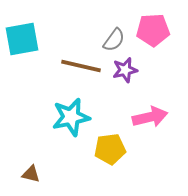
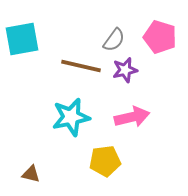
pink pentagon: moved 7 px right, 7 px down; rotated 20 degrees clockwise
pink arrow: moved 18 px left
yellow pentagon: moved 5 px left, 12 px down
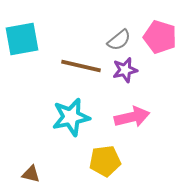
gray semicircle: moved 5 px right; rotated 15 degrees clockwise
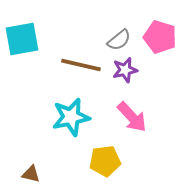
brown line: moved 1 px up
pink arrow: rotated 60 degrees clockwise
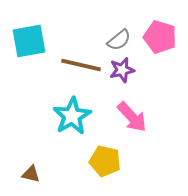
cyan square: moved 7 px right, 2 px down
purple star: moved 3 px left
cyan star: moved 1 px right, 1 px up; rotated 18 degrees counterclockwise
yellow pentagon: rotated 20 degrees clockwise
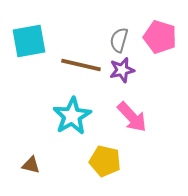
gray semicircle: rotated 145 degrees clockwise
brown triangle: moved 9 px up
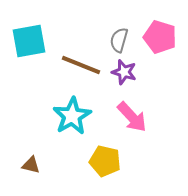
brown line: rotated 9 degrees clockwise
purple star: moved 2 px right, 2 px down; rotated 30 degrees clockwise
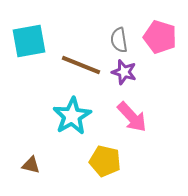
gray semicircle: rotated 25 degrees counterclockwise
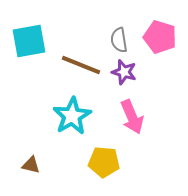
pink arrow: rotated 20 degrees clockwise
yellow pentagon: moved 1 px left, 1 px down; rotated 8 degrees counterclockwise
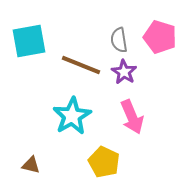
purple star: rotated 15 degrees clockwise
yellow pentagon: rotated 20 degrees clockwise
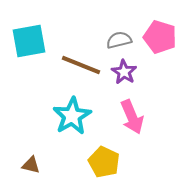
gray semicircle: rotated 85 degrees clockwise
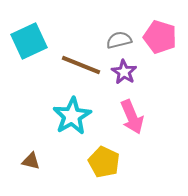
cyan square: rotated 15 degrees counterclockwise
brown triangle: moved 4 px up
